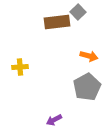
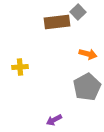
orange arrow: moved 1 px left, 2 px up
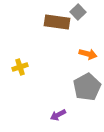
brown rectangle: rotated 15 degrees clockwise
yellow cross: rotated 14 degrees counterclockwise
purple arrow: moved 4 px right, 5 px up
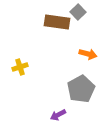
gray pentagon: moved 6 px left, 2 px down
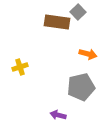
gray pentagon: moved 2 px up; rotated 16 degrees clockwise
purple arrow: rotated 42 degrees clockwise
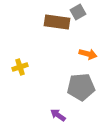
gray square: rotated 14 degrees clockwise
gray pentagon: rotated 8 degrees clockwise
purple arrow: rotated 21 degrees clockwise
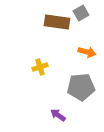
gray square: moved 3 px right, 1 px down
orange arrow: moved 1 px left, 2 px up
yellow cross: moved 20 px right
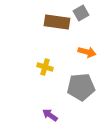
yellow cross: moved 5 px right; rotated 35 degrees clockwise
purple arrow: moved 8 px left
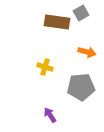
purple arrow: rotated 21 degrees clockwise
